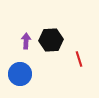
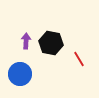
black hexagon: moved 3 px down; rotated 15 degrees clockwise
red line: rotated 14 degrees counterclockwise
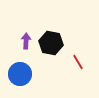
red line: moved 1 px left, 3 px down
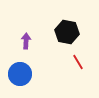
black hexagon: moved 16 px right, 11 px up
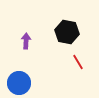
blue circle: moved 1 px left, 9 px down
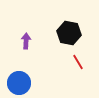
black hexagon: moved 2 px right, 1 px down
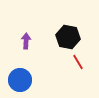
black hexagon: moved 1 px left, 4 px down
blue circle: moved 1 px right, 3 px up
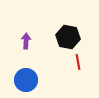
red line: rotated 21 degrees clockwise
blue circle: moved 6 px right
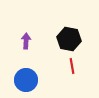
black hexagon: moved 1 px right, 2 px down
red line: moved 6 px left, 4 px down
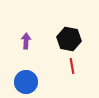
blue circle: moved 2 px down
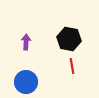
purple arrow: moved 1 px down
